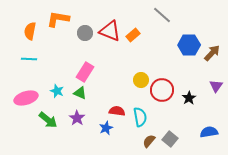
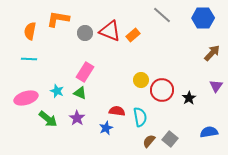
blue hexagon: moved 14 px right, 27 px up
green arrow: moved 1 px up
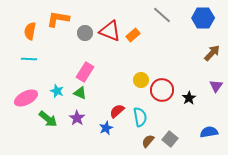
pink ellipse: rotated 10 degrees counterclockwise
red semicircle: rotated 49 degrees counterclockwise
brown semicircle: moved 1 px left
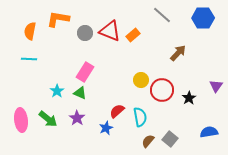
brown arrow: moved 34 px left
cyan star: rotated 16 degrees clockwise
pink ellipse: moved 5 px left, 22 px down; rotated 70 degrees counterclockwise
